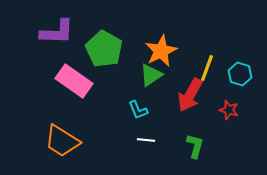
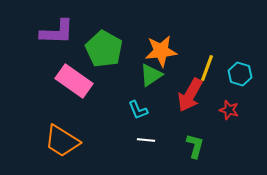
orange star: rotated 20 degrees clockwise
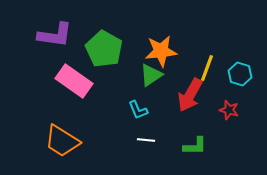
purple L-shape: moved 2 px left, 3 px down; rotated 6 degrees clockwise
green L-shape: rotated 75 degrees clockwise
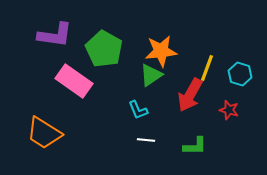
orange trapezoid: moved 18 px left, 8 px up
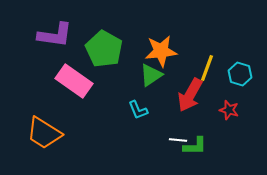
white line: moved 32 px right
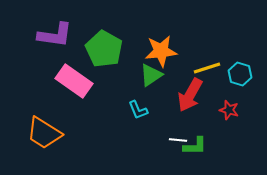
yellow line: rotated 52 degrees clockwise
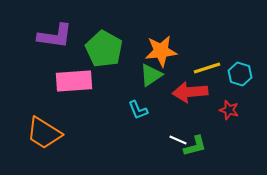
purple L-shape: moved 1 px down
pink rectangle: rotated 39 degrees counterclockwise
red arrow: moved 3 px up; rotated 56 degrees clockwise
white line: rotated 18 degrees clockwise
green L-shape: rotated 15 degrees counterclockwise
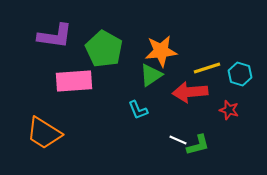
green L-shape: moved 3 px right, 1 px up
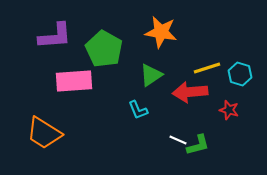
purple L-shape: rotated 12 degrees counterclockwise
orange star: moved 19 px up; rotated 16 degrees clockwise
